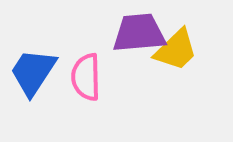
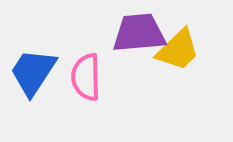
yellow trapezoid: moved 2 px right
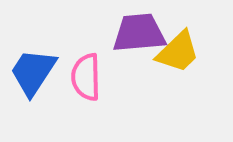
yellow trapezoid: moved 2 px down
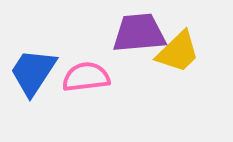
pink semicircle: rotated 84 degrees clockwise
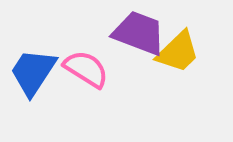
purple trapezoid: rotated 26 degrees clockwise
pink semicircle: moved 8 px up; rotated 39 degrees clockwise
